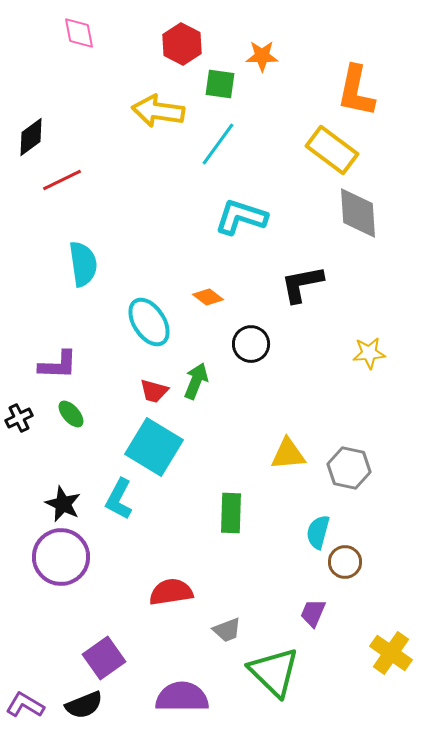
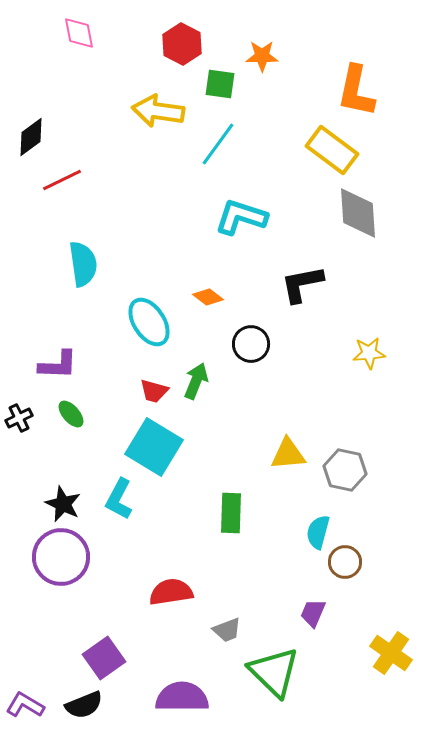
gray hexagon at (349, 468): moved 4 px left, 2 px down
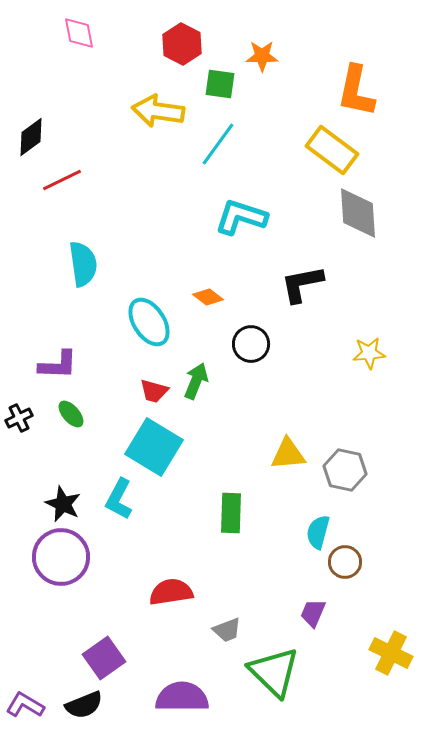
yellow cross at (391, 653): rotated 9 degrees counterclockwise
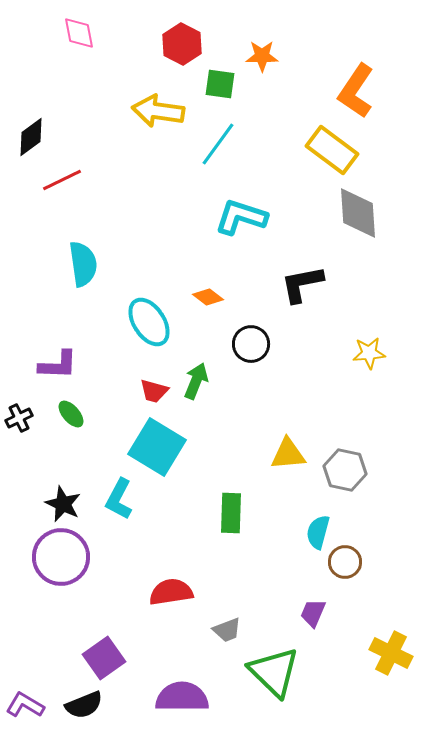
orange L-shape at (356, 91): rotated 22 degrees clockwise
cyan square at (154, 447): moved 3 px right
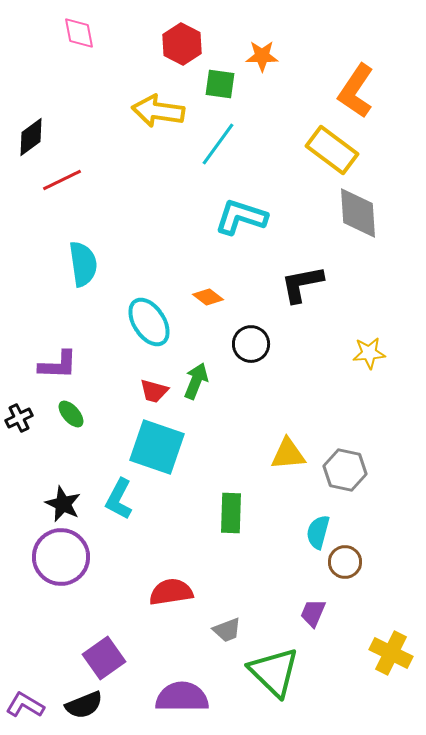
cyan square at (157, 447): rotated 12 degrees counterclockwise
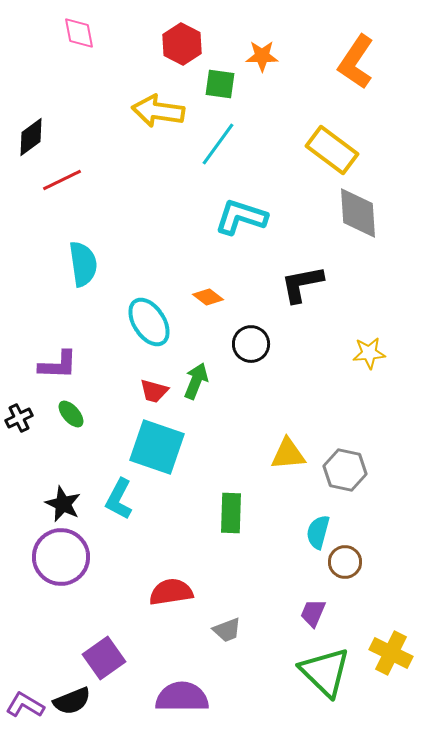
orange L-shape at (356, 91): moved 29 px up
green triangle at (274, 672): moved 51 px right
black semicircle at (84, 705): moved 12 px left, 4 px up
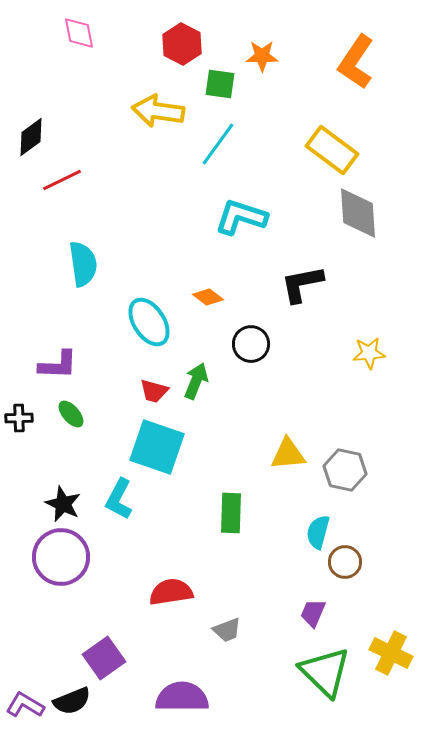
black cross at (19, 418): rotated 24 degrees clockwise
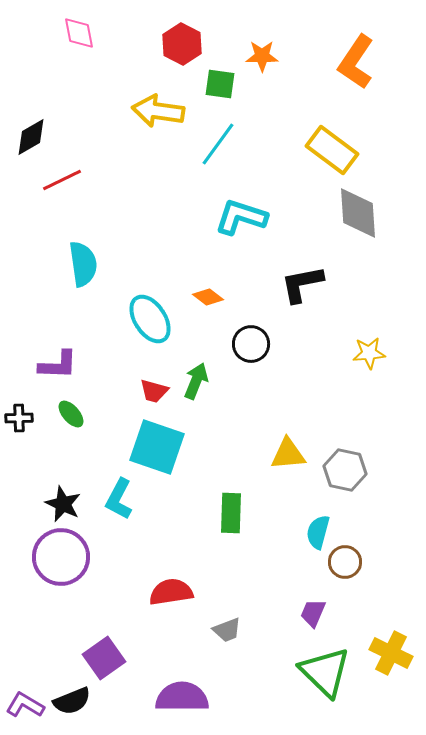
black diamond at (31, 137): rotated 6 degrees clockwise
cyan ellipse at (149, 322): moved 1 px right, 3 px up
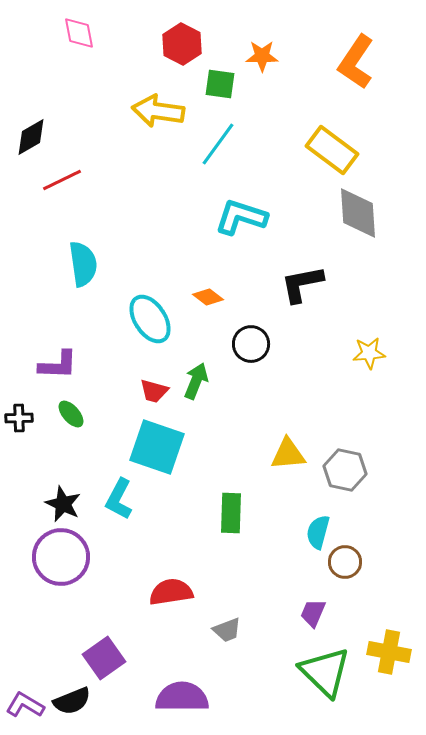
yellow cross at (391, 653): moved 2 px left, 1 px up; rotated 15 degrees counterclockwise
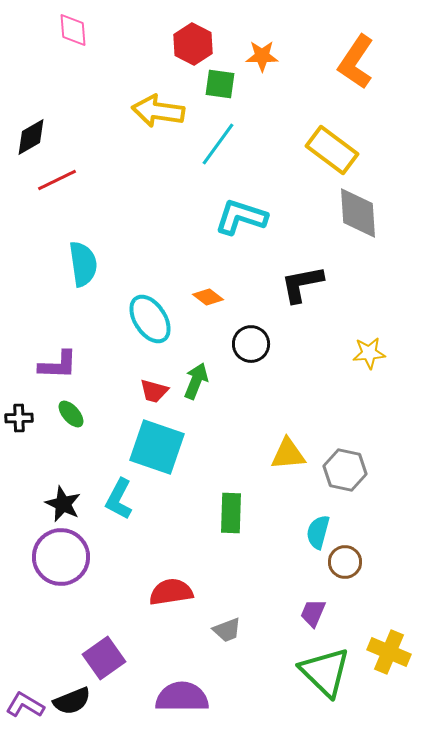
pink diamond at (79, 33): moved 6 px left, 3 px up; rotated 6 degrees clockwise
red hexagon at (182, 44): moved 11 px right
red line at (62, 180): moved 5 px left
yellow cross at (389, 652): rotated 12 degrees clockwise
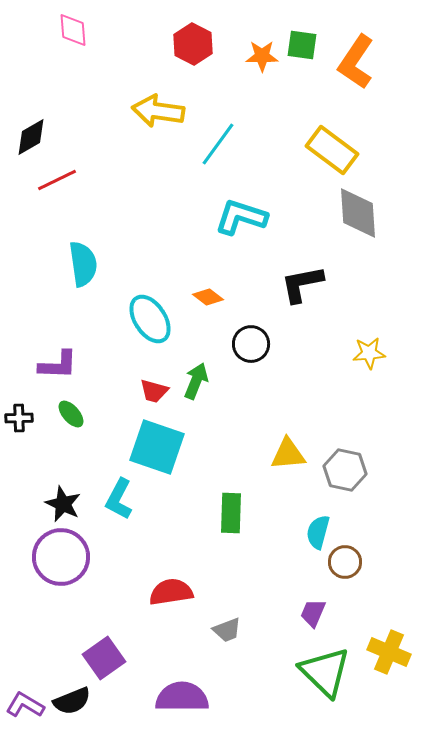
green square at (220, 84): moved 82 px right, 39 px up
